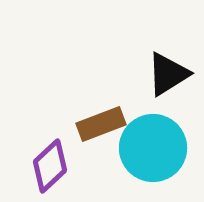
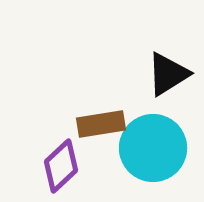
brown rectangle: rotated 12 degrees clockwise
purple diamond: moved 11 px right
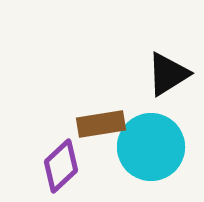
cyan circle: moved 2 px left, 1 px up
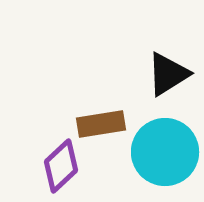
cyan circle: moved 14 px right, 5 px down
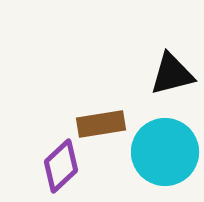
black triangle: moved 4 px right; rotated 18 degrees clockwise
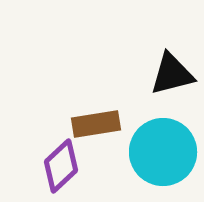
brown rectangle: moved 5 px left
cyan circle: moved 2 px left
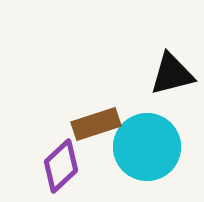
brown rectangle: rotated 9 degrees counterclockwise
cyan circle: moved 16 px left, 5 px up
